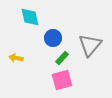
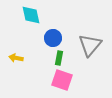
cyan diamond: moved 1 px right, 2 px up
green rectangle: moved 3 px left; rotated 32 degrees counterclockwise
pink square: rotated 35 degrees clockwise
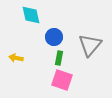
blue circle: moved 1 px right, 1 px up
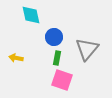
gray triangle: moved 3 px left, 4 px down
green rectangle: moved 2 px left
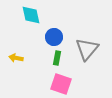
pink square: moved 1 px left, 4 px down
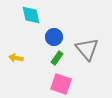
gray triangle: rotated 20 degrees counterclockwise
green rectangle: rotated 24 degrees clockwise
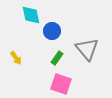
blue circle: moved 2 px left, 6 px up
yellow arrow: rotated 136 degrees counterclockwise
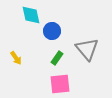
pink square: moved 1 px left; rotated 25 degrees counterclockwise
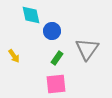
gray triangle: rotated 15 degrees clockwise
yellow arrow: moved 2 px left, 2 px up
pink square: moved 4 px left
